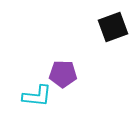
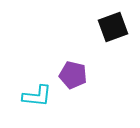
purple pentagon: moved 10 px right, 1 px down; rotated 12 degrees clockwise
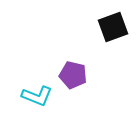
cyan L-shape: rotated 16 degrees clockwise
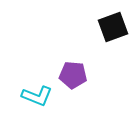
purple pentagon: rotated 8 degrees counterclockwise
